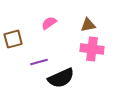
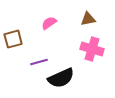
brown triangle: moved 6 px up
pink cross: rotated 10 degrees clockwise
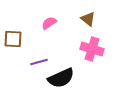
brown triangle: rotated 49 degrees clockwise
brown square: rotated 18 degrees clockwise
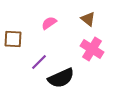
pink cross: rotated 15 degrees clockwise
purple line: rotated 30 degrees counterclockwise
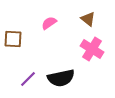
purple line: moved 11 px left, 17 px down
black semicircle: rotated 12 degrees clockwise
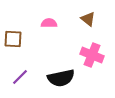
pink semicircle: rotated 35 degrees clockwise
pink cross: moved 6 px down; rotated 10 degrees counterclockwise
purple line: moved 8 px left, 2 px up
